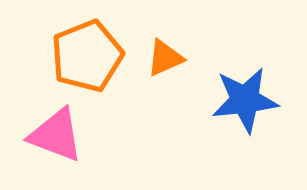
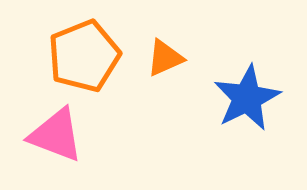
orange pentagon: moved 3 px left
blue star: moved 2 px right, 2 px up; rotated 20 degrees counterclockwise
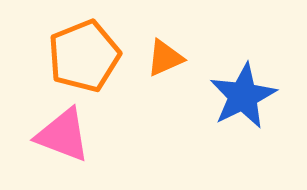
blue star: moved 4 px left, 2 px up
pink triangle: moved 7 px right
